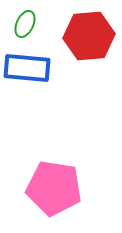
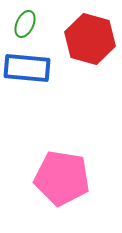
red hexagon: moved 1 px right, 3 px down; rotated 21 degrees clockwise
pink pentagon: moved 8 px right, 10 px up
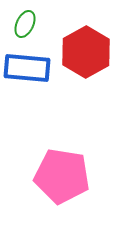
red hexagon: moved 4 px left, 13 px down; rotated 15 degrees clockwise
pink pentagon: moved 2 px up
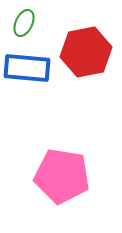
green ellipse: moved 1 px left, 1 px up
red hexagon: rotated 18 degrees clockwise
